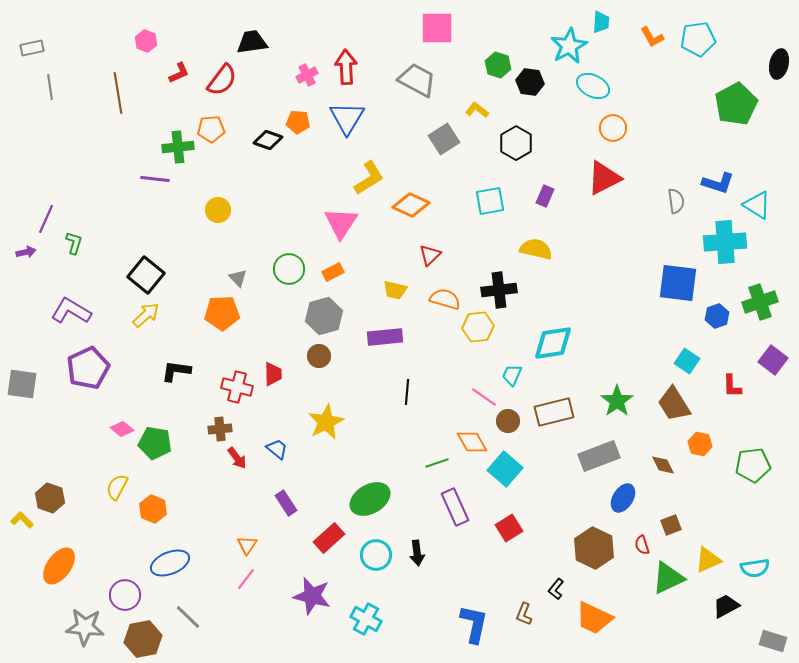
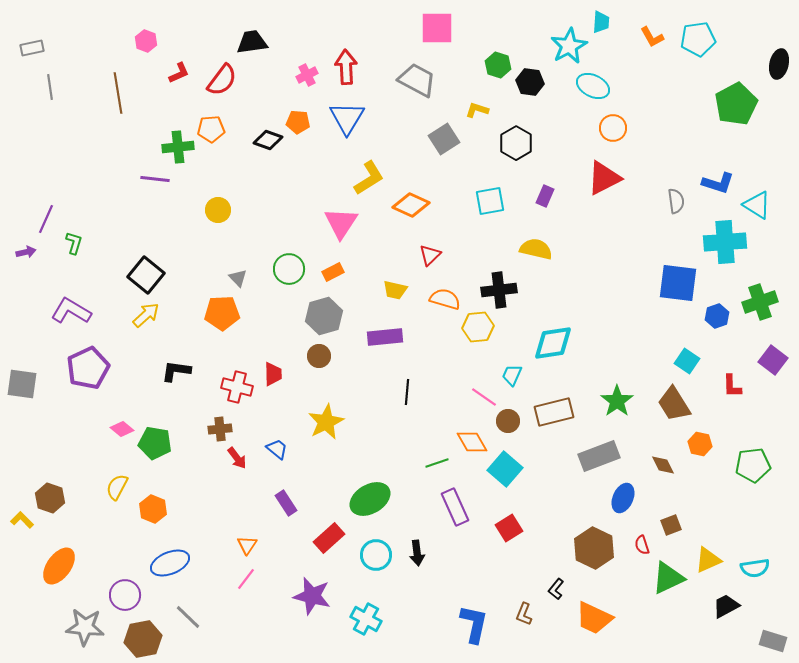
yellow L-shape at (477, 110): rotated 20 degrees counterclockwise
blue ellipse at (623, 498): rotated 8 degrees counterclockwise
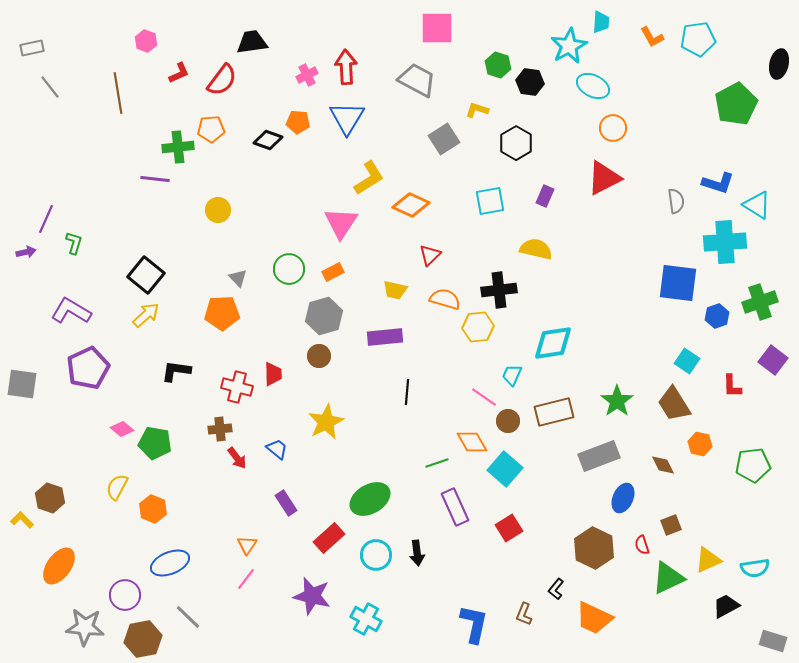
gray line at (50, 87): rotated 30 degrees counterclockwise
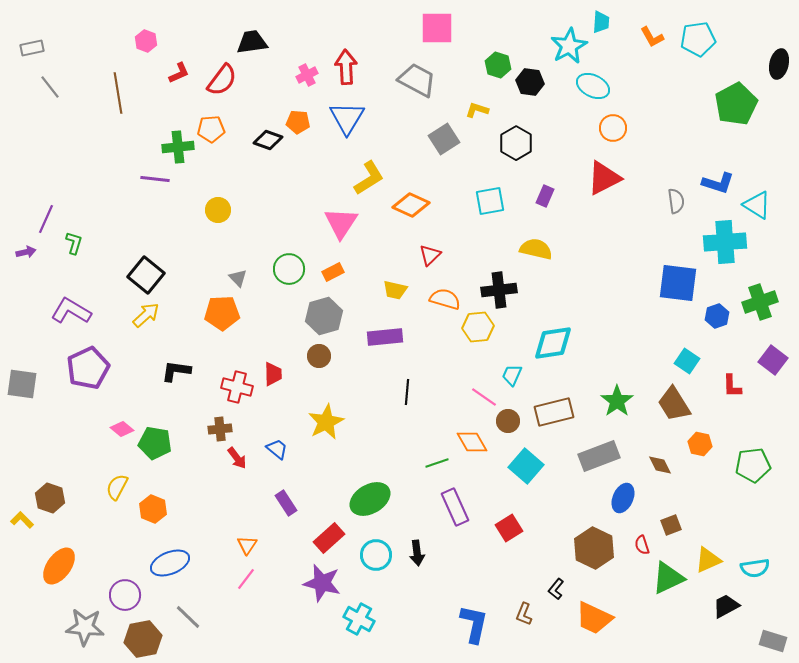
brown diamond at (663, 465): moved 3 px left
cyan square at (505, 469): moved 21 px right, 3 px up
purple star at (312, 596): moved 10 px right, 13 px up
cyan cross at (366, 619): moved 7 px left
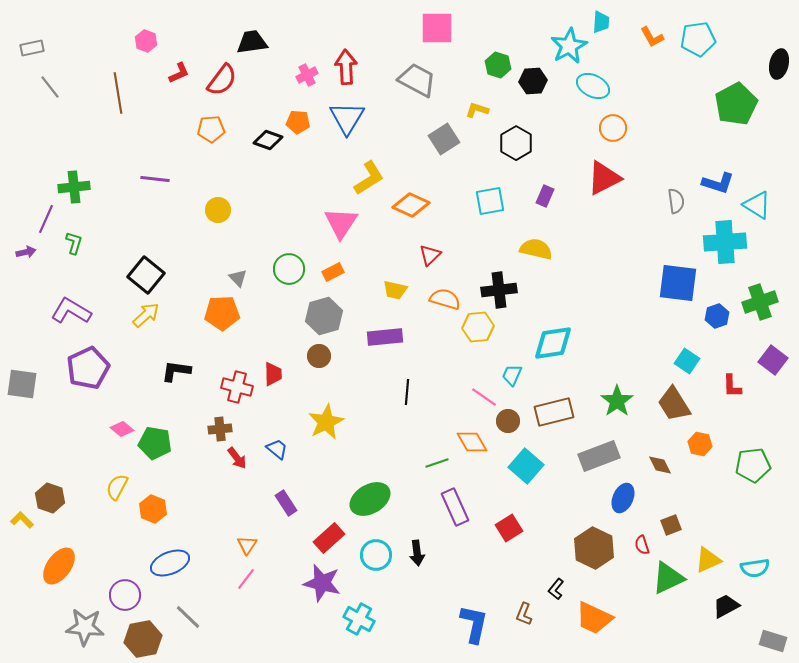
black hexagon at (530, 82): moved 3 px right, 1 px up; rotated 12 degrees counterclockwise
green cross at (178, 147): moved 104 px left, 40 px down
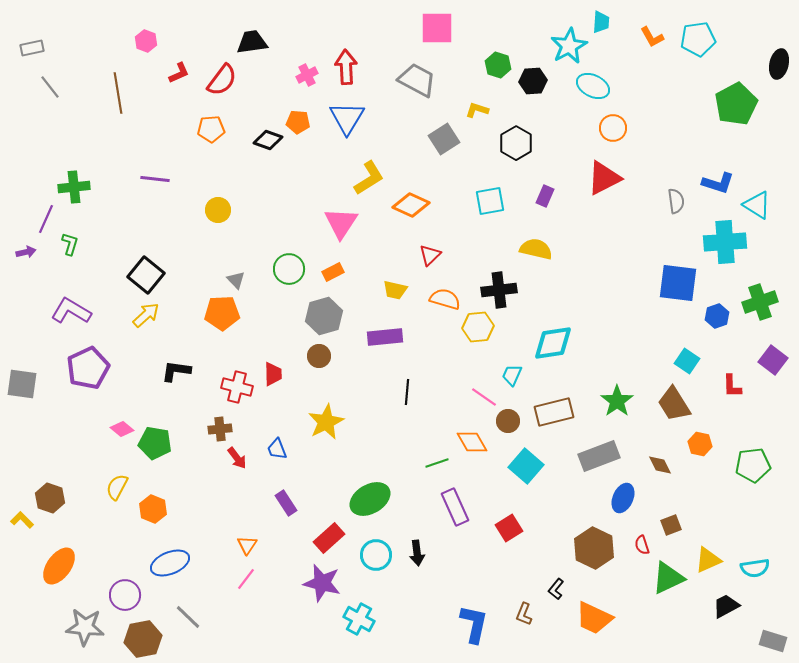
green L-shape at (74, 243): moved 4 px left, 1 px down
gray triangle at (238, 278): moved 2 px left, 2 px down
blue trapezoid at (277, 449): rotated 150 degrees counterclockwise
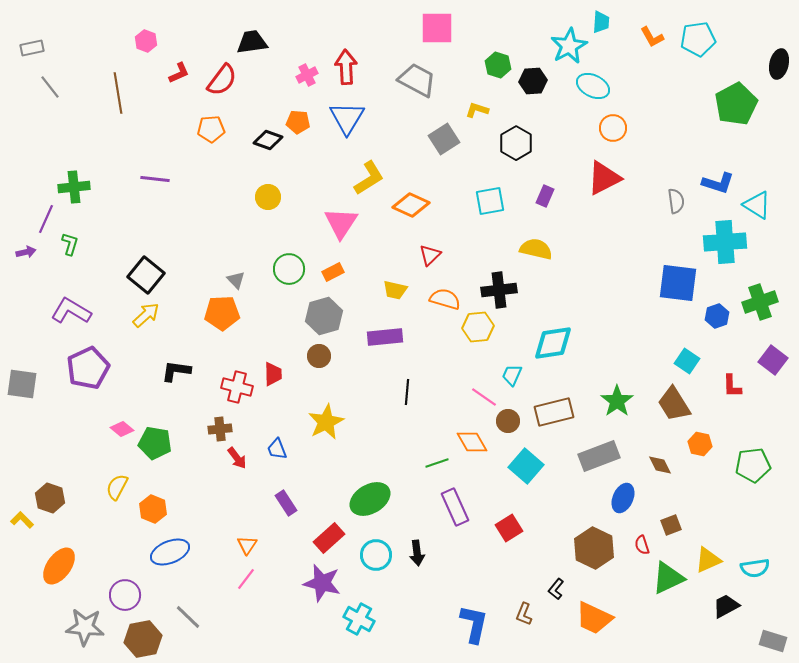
yellow circle at (218, 210): moved 50 px right, 13 px up
blue ellipse at (170, 563): moved 11 px up
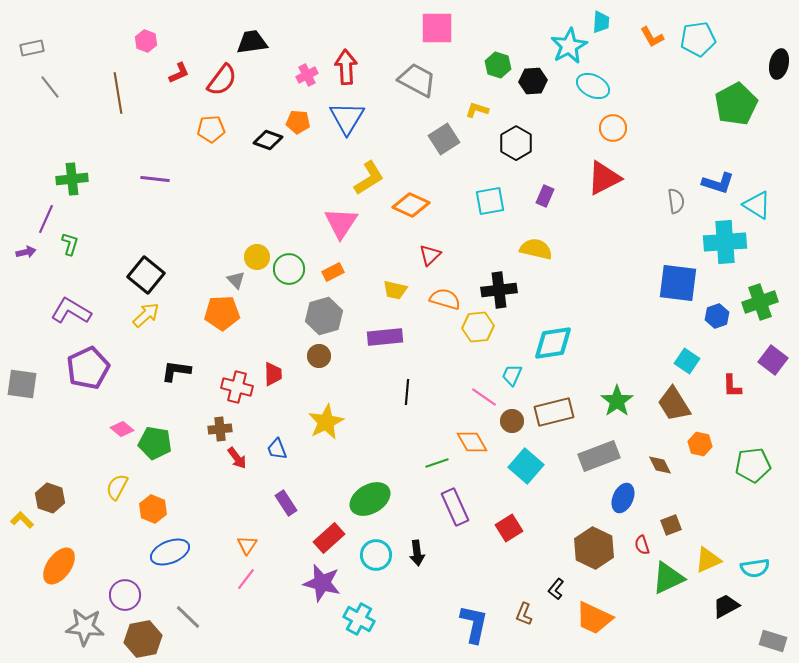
green cross at (74, 187): moved 2 px left, 8 px up
yellow circle at (268, 197): moved 11 px left, 60 px down
brown circle at (508, 421): moved 4 px right
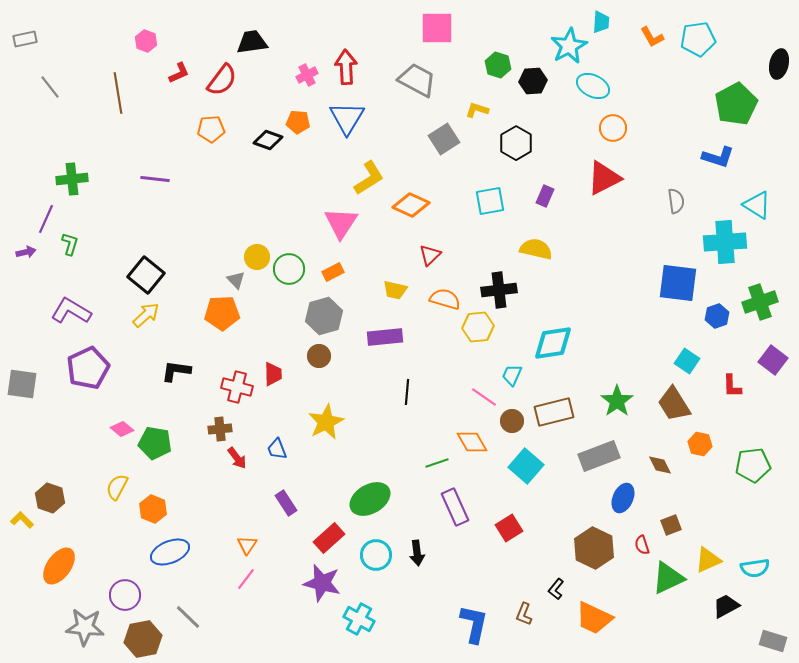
gray rectangle at (32, 48): moved 7 px left, 9 px up
blue L-shape at (718, 183): moved 26 px up
